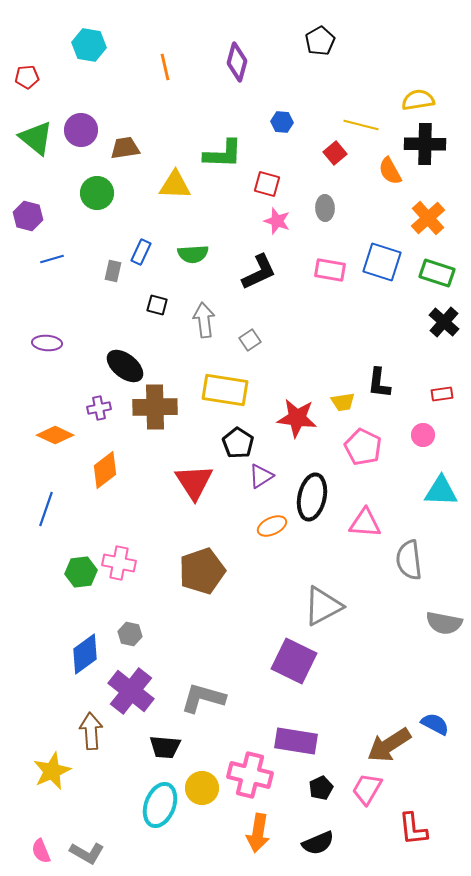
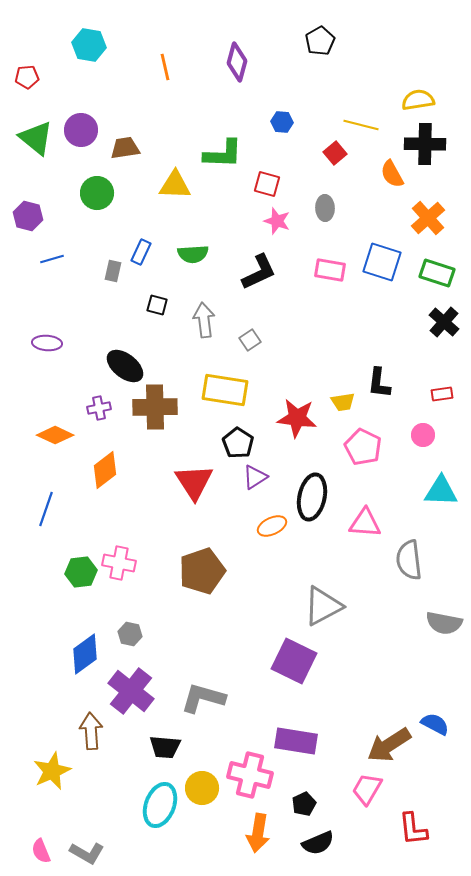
orange semicircle at (390, 171): moved 2 px right, 3 px down
purple triangle at (261, 476): moved 6 px left, 1 px down
black pentagon at (321, 788): moved 17 px left, 16 px down
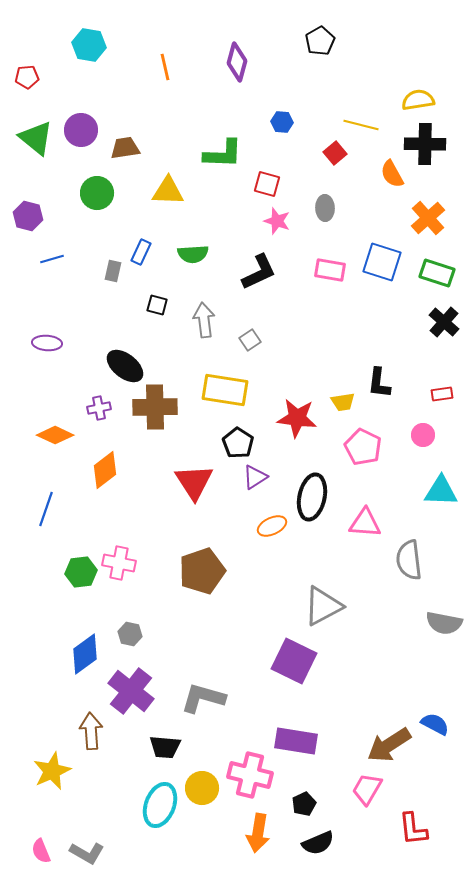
yellow triangle at (175, 185): moved 7 px left, 6 px down
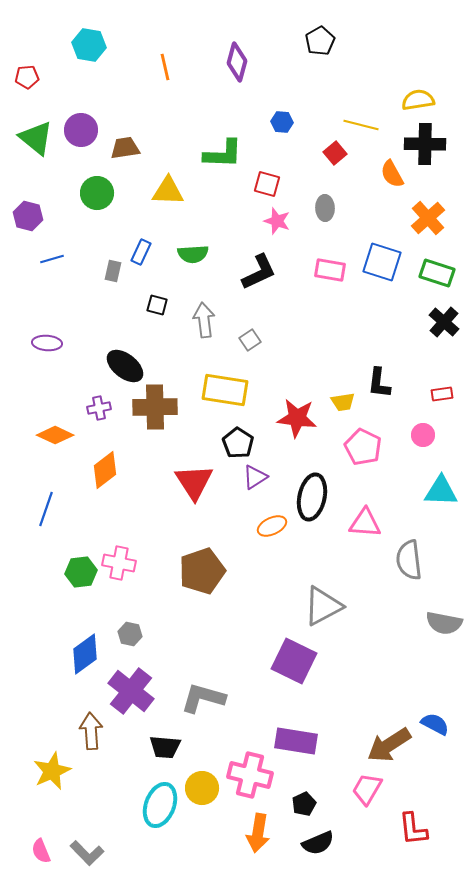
gray L-shape at (87, 853): rotated 16 degrees clockwise
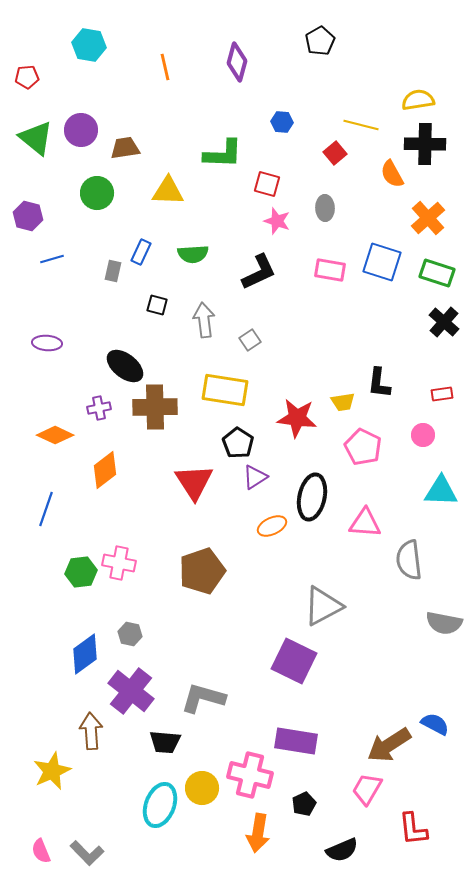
black trapezoid at (165, 747): moved 5 px up
black semicircle at (318, 843): moved 24 px right, 7 px down
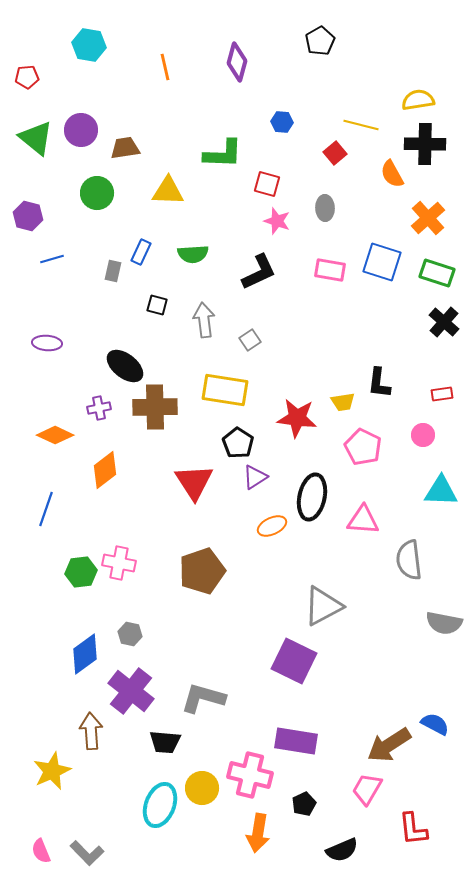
pink triangle at (365, 523): moved 2 px left, 3 px up
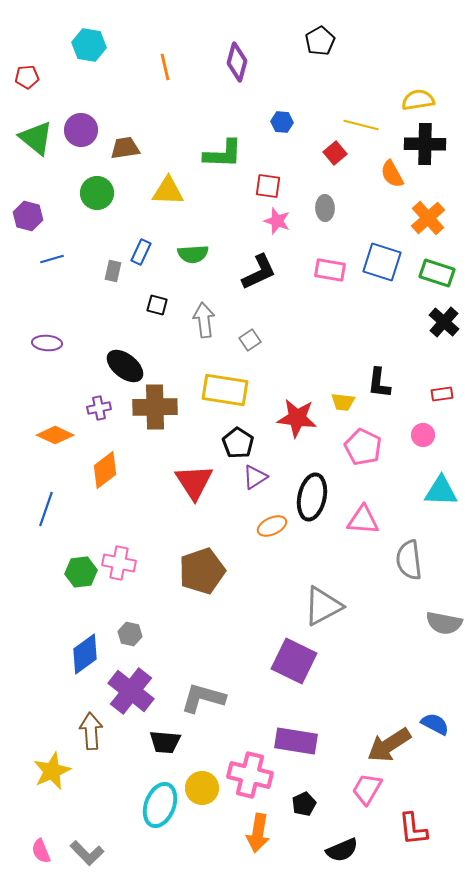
red square at (267, 184): moved 1 px right, 2 px down; rotated 8 degrees counterclockwise
yellow trapezoid at (343, 402): rotated 15 degrees clockwise
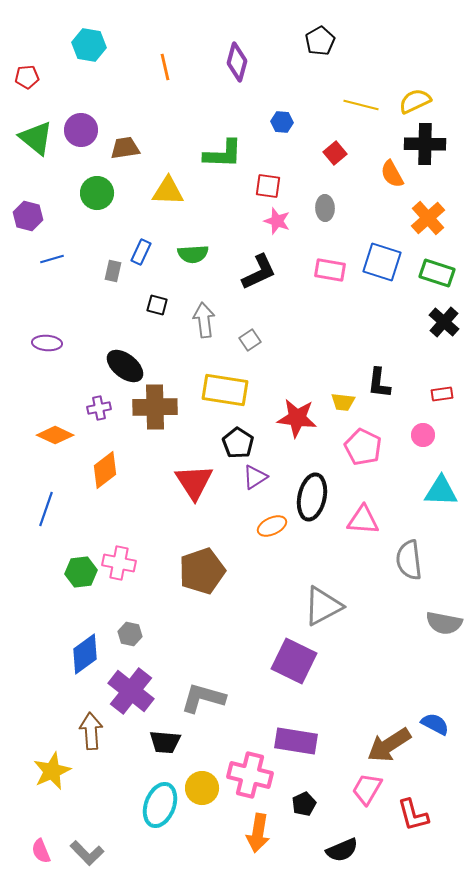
yellow semicircle at (418, 100): moved 3 px left, 1 px down; rotated 16 degrees counterclockwise
yellow line at (361, 125): moved 20 px up
red L-shape at (413, 829): moved 14 px up; rotated 9 degrees counterclockwise
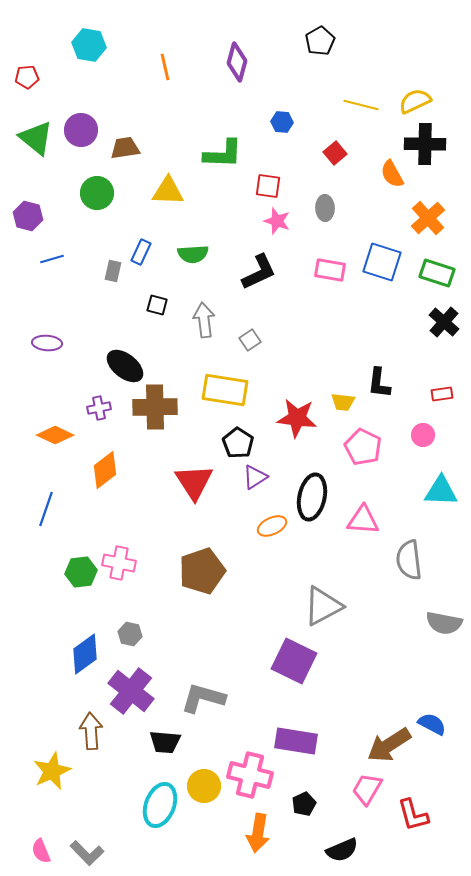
blue semicircle at (435, 724): moved 3 px left
yellow circle at (202, 788): moved 2 px right, 2 px up
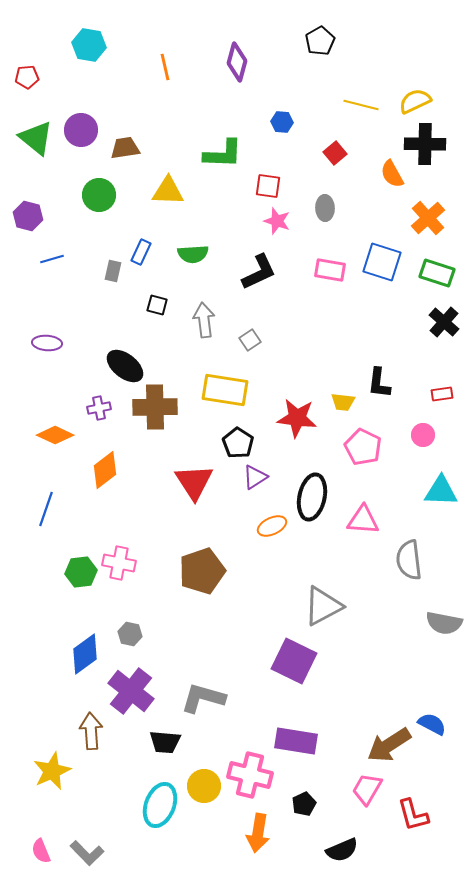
green circle at (97, 193): moved 2 px right, 2 px down
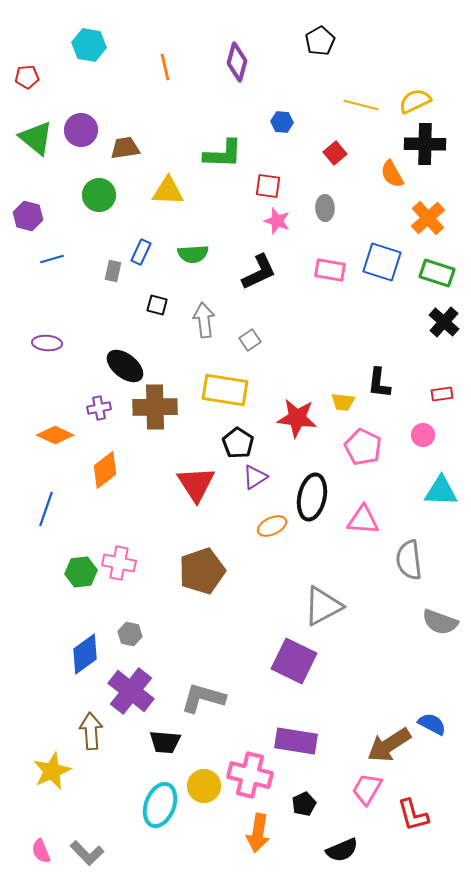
red triangle at (194, 482): moved 2 px right, 2 px down
gray semicircle at (444, 623): moved 4 px left, 1 px up; rotated 9 degrees clockwise
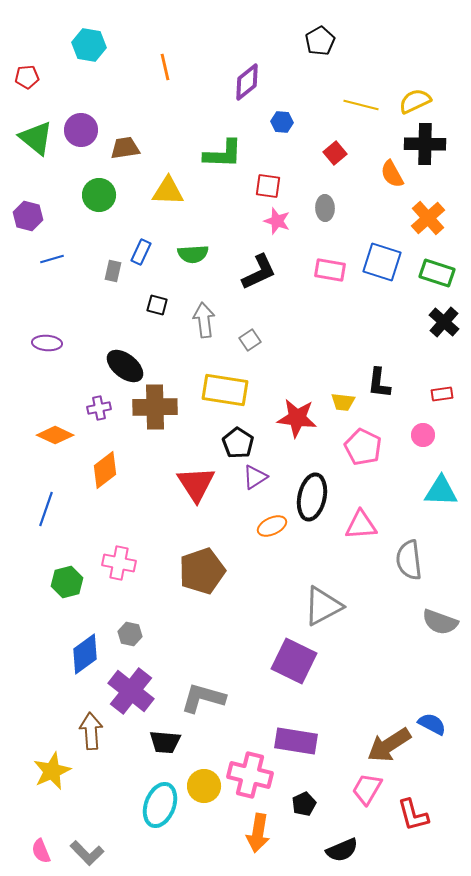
purple diamond at (237, 62): moved 10 px right, 20 px down; rotated 36 degrees clockwise
pink triangle at (363, 520): moved 2 px left, 5 px down; rotated 8 degrees counterclockwise
green hexagon at (81, 572): moved 14 px left, 10 px down; rotated 8 degrees counterclockwise
